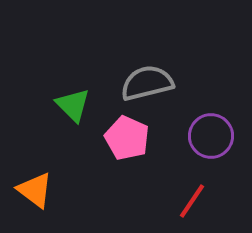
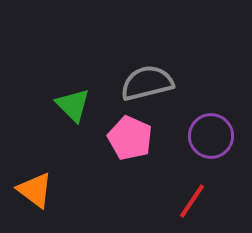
pink pentagon: moved 3 px right
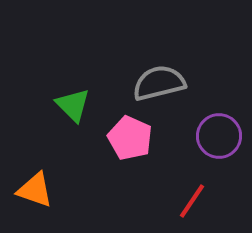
gray semicircle: moved 12 px right
purple circle: moved 8 px right
orange triangle: rotated 18 degrees counterclockwise
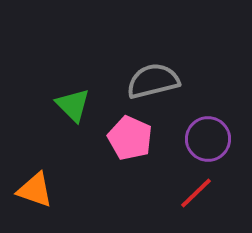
gray semicircle: moved 6 px left, 2 px up
purple circle: moved 11 px left, 3 px down
red line: moved 4 px right, 8 px up; rotated 12 degrees clockwise
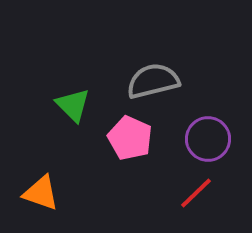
orange triangle: moved 6 px right, 3 px down
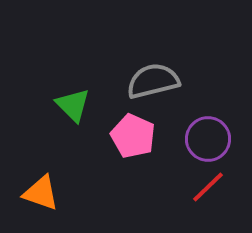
pink pentagon: moved 3 px right, 2 px up
red line: moved 12 px right, 6 px up
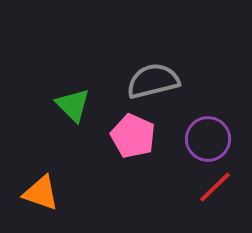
red line: moved 7 px right
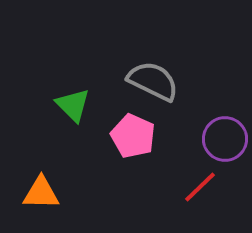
gray semicircle: rotated 40 degrees clockwise
purple circle: moved 17 px right
red line: moved 15 px left
orange triangle: rotated 18 degrees counterclockwise
